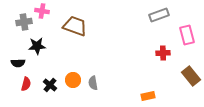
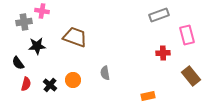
brown trapezoid: moved 11 px down
black semicircle: rotated 56 degrees clockwise
gray semicircle: moved 12 px right, 10 px up
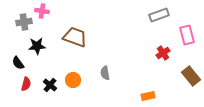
red cross: rotated 32 degrees counterclockwise
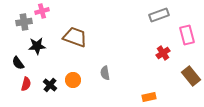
pink cross: rotated 24 degrees counterclockwise
orange rectangle: moved 1 px right, 1 px down
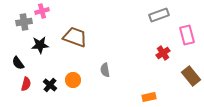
black star: moved 3 px right, 1 px up
gray semicircle: moved 3 px up
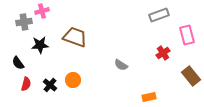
gray semicircle: moved 16 px right, 5 px up; rotated 48 degrees counterclockwise
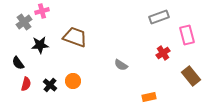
gray rectangle: moved 2 px down
gray cross: rotated 28 degrees counterclockwise
orange circle: moved 1 px down
